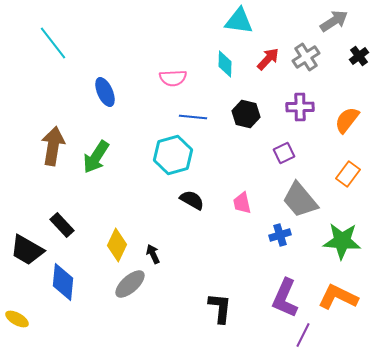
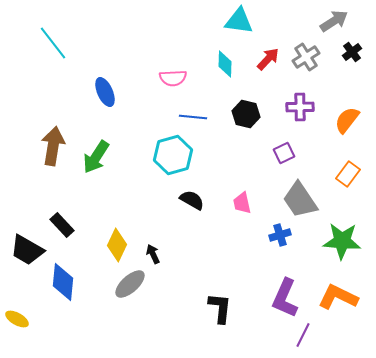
black cross: moved 7 px left, 4 px up
gray trapezoid: rotated 6 degrees clockwise
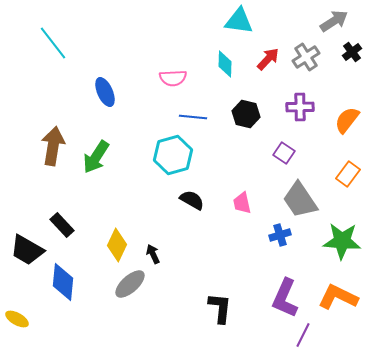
purple square: rotated 30 degrees counterclockwise
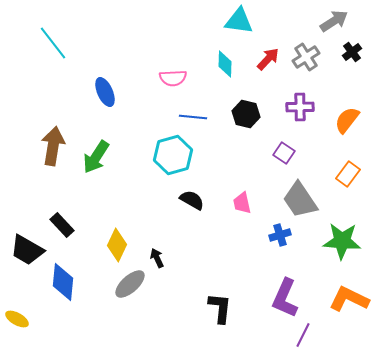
black arrow: moved 4 px right, 4 px down
orange L-shape: moved 11 px right, 2 px down
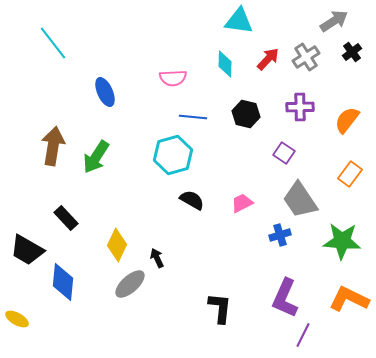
orange rectangle: moved 2 px right
pink trapezoid: rotated 75 degrees clockwise
black rectangle: moved 4 px right, 7 px up
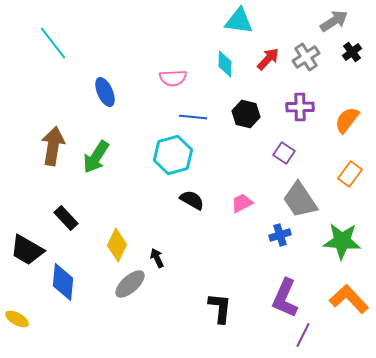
orange L-shape: rotated 21 degrees clockwise
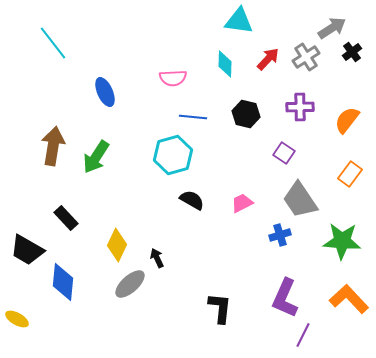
gray arrow: moved 2 px left, 7 px down
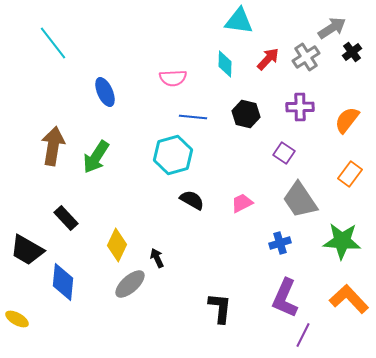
blue cross: moved 8 px down
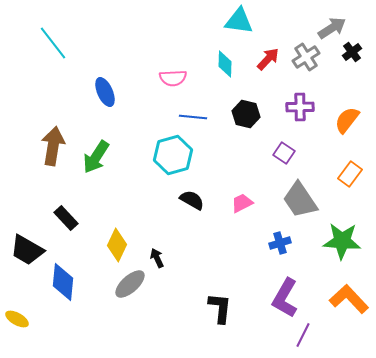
purple L-shape: rotated 6 degrees clockwise
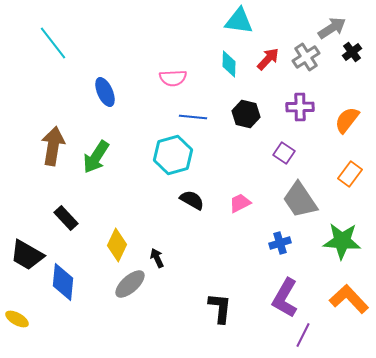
cyan diamond: moved 4 px right
pink trapezoid: moved 2 px left
black trapezoid: moved 5 px down
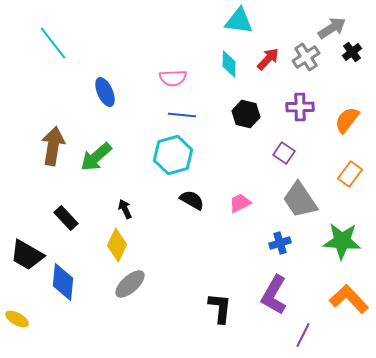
blue line: moved 11 px left, 2 px up
green arrow: rotated 16 degrees clockwise
black arrow: moved 32 px left, 49 px up
purple L-shape: moved 11 px left, 3 px up
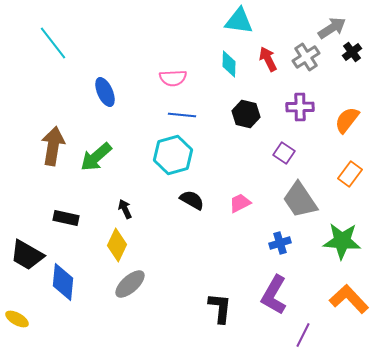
red arrow: rotated 70 degrees counterclockwise
black rectangle: rotated 35 degrees counterclockwise
